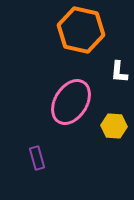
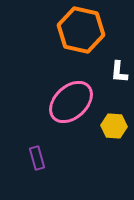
pink ellipse: rotated 15 degrees clockwise
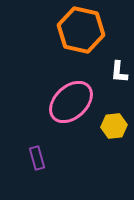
yellow hexagon: rotated 10 degrees counterclockwise
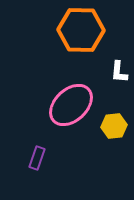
orange hexagon: rotated 12 degrees counterclockwise
pink ellipse: moved 3 px down
purple rectangle: rotated 35 degrees clockwise
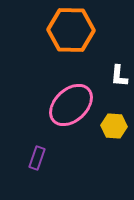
orange hexagon: moved 10 px left
white L-shape: moved 4 px down
yellow hexagon: rotated 10 degrees clockwise
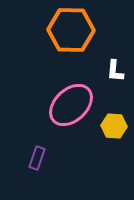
white L-shape: moved 4 px left, 5 px up
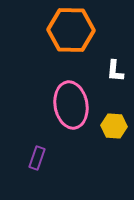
pink ellipse: rotated 57 degrees counterclockwise
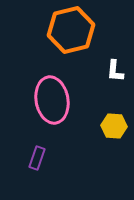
orange hexagon: rotated 15 degrees counterclockwise
pink ellipse: moved 19 px left, 5 px up
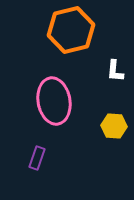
pink ellipse: moved 2 px right, 1 px down
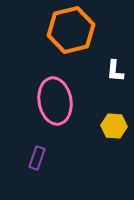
pink ellipse: moved 1 px right
